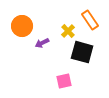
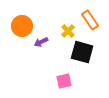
purple arrow: moved 1 px left, 1 px up
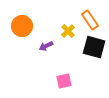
purple arrow: moved 5 px right, 4 px down
black square: moved 12 px right, 5 px up
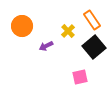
orange rectangle: moved 2 px right
black square: rotated 35 degrees clockwise
pink square: moved 16 px right, 4 px up
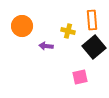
orange rectangle: rotated 30 degrees clockwise
yellow cross: rotated 32 degrees counterclockwise
purple arrow: rotated 32 degrees clockwise
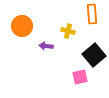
orange rectangle: moved 6 px up
black square: moved 8 px down
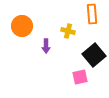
purple arrow: rotated 96 degrees counterclockwise
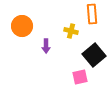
yellow cross: moved 3 px right
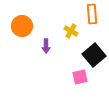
yellow cross: rotated 16 degrees clockwise
